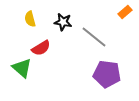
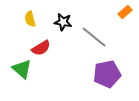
green triangle: moved 1 px down
purple pentagon: rotated 20 degrees counterclockwise
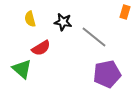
orange rectangle: rotated 32 degrees counterclockwise
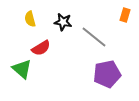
orange rectangle: moved 3 px down
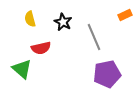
orange rectangle: rotated 48 degrees clockwise
black star: rotated 18 degrees clockwise
gray line: rotated 28 degrees clockwise
red semicircle: rotated 18 degrees clockwise
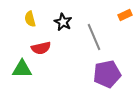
green triangle: rotated 40 degrees counterclockwise
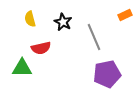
green triangle: moved 1 px up
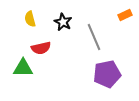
green triangle: moved 1 px right
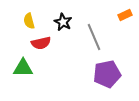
yellow semicircle: moved 1 px left, 2 px down
red semicircle: moved 5 px up
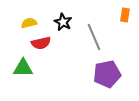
orange rectangle: rotated 56 degrees counterclockwise
yellow semicircle: moved 2 px down; rotated 91 degrees clockwise
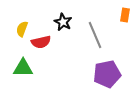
yellow semicircle: moved 7 px left, 6 px down; rotated 56 degrees counterclockwise
gray line: moved 1 px right, 2 px up
red semicircle: moved 1 px up
